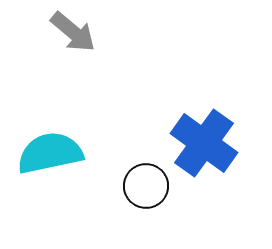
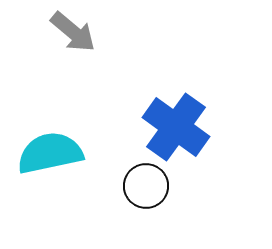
blue cross: moved 28 px left, 16 px up
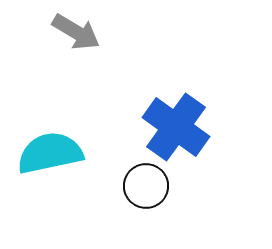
gray arrow: moved 3 px right; rotated 9 degrees counterclockwise
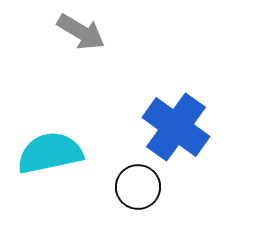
gray arrow: moved 5 px right
black circle: moved 8 px left, 1 px down
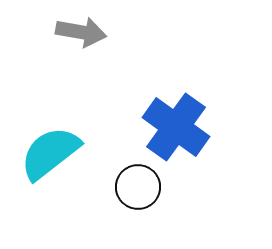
gray arrow: rotated 21 degrees counterclockwise
cyan semicircle: rotated 26 degrees counterclockwise
